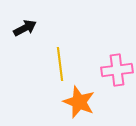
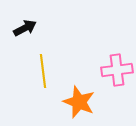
yellow line: moved 17 px left, 7 px down
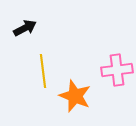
orange star: moved 4 px left, 6 px up
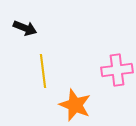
black arrow: rotated 50 degrees clockwise
orange star: moved 9 px down
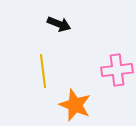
black arrow: moved 34 px right, 4 px up
